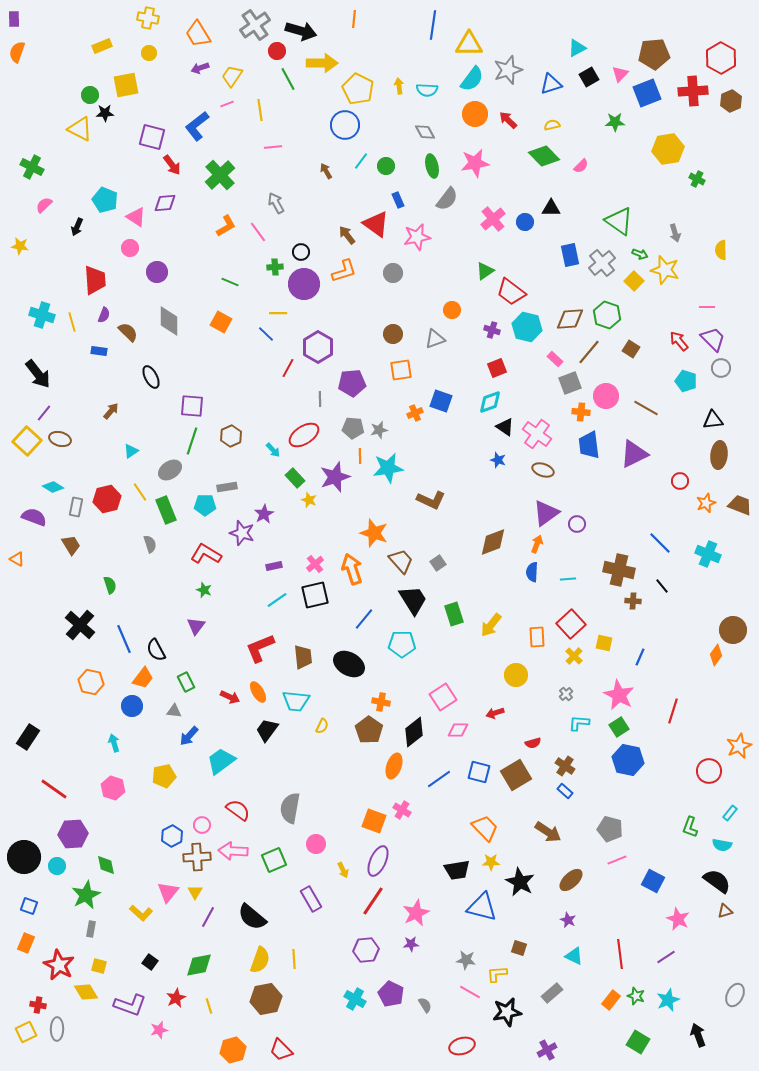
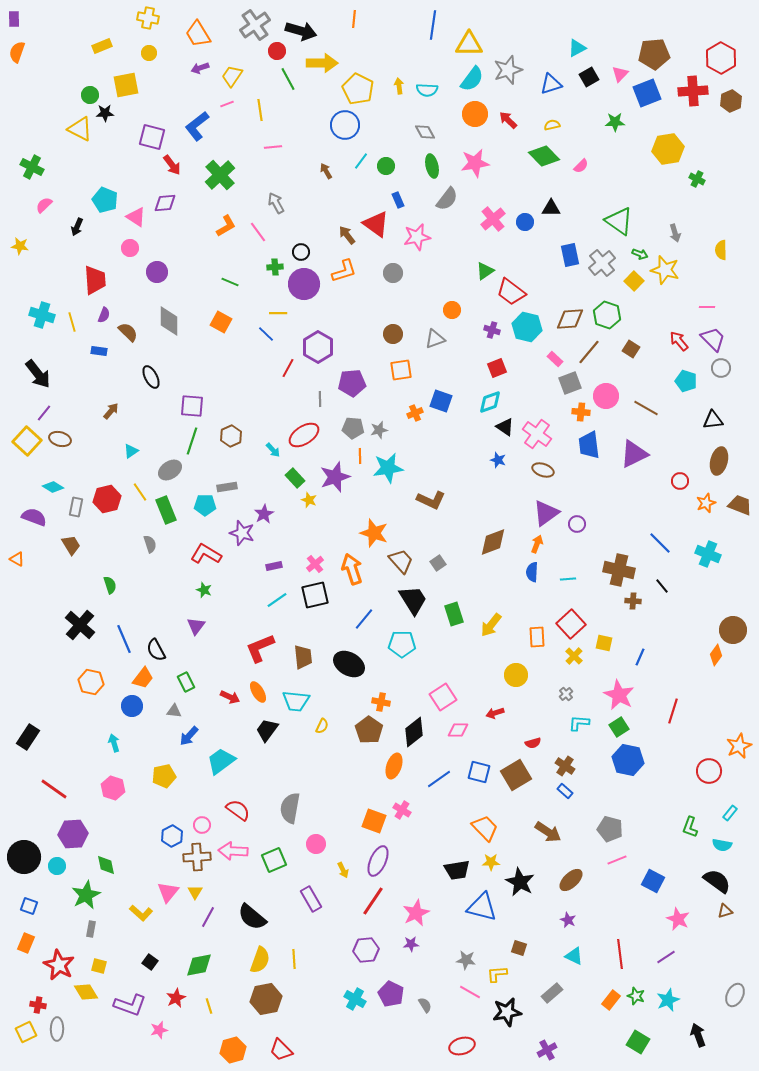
brown ellipse at (719, 455): moved 6 px down; rotated 8 degrees clockwise
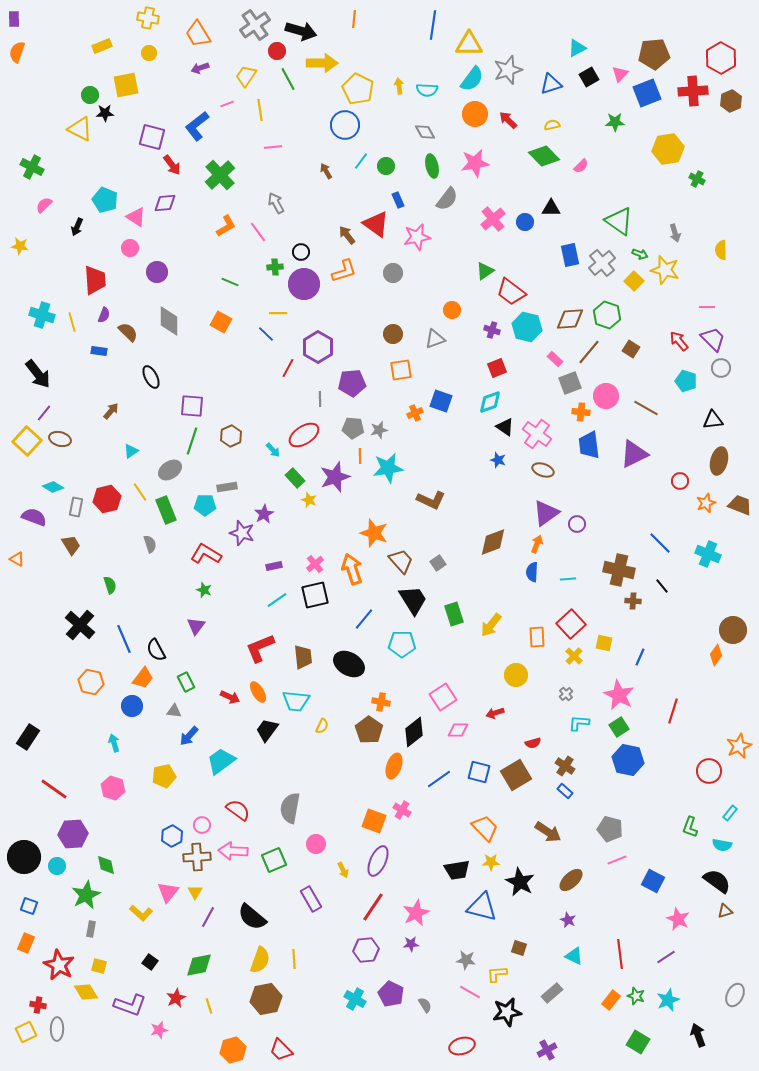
yellow trapezoid at (232, 76): moved 14 px right
red line at (373, 901): moved 6 px down
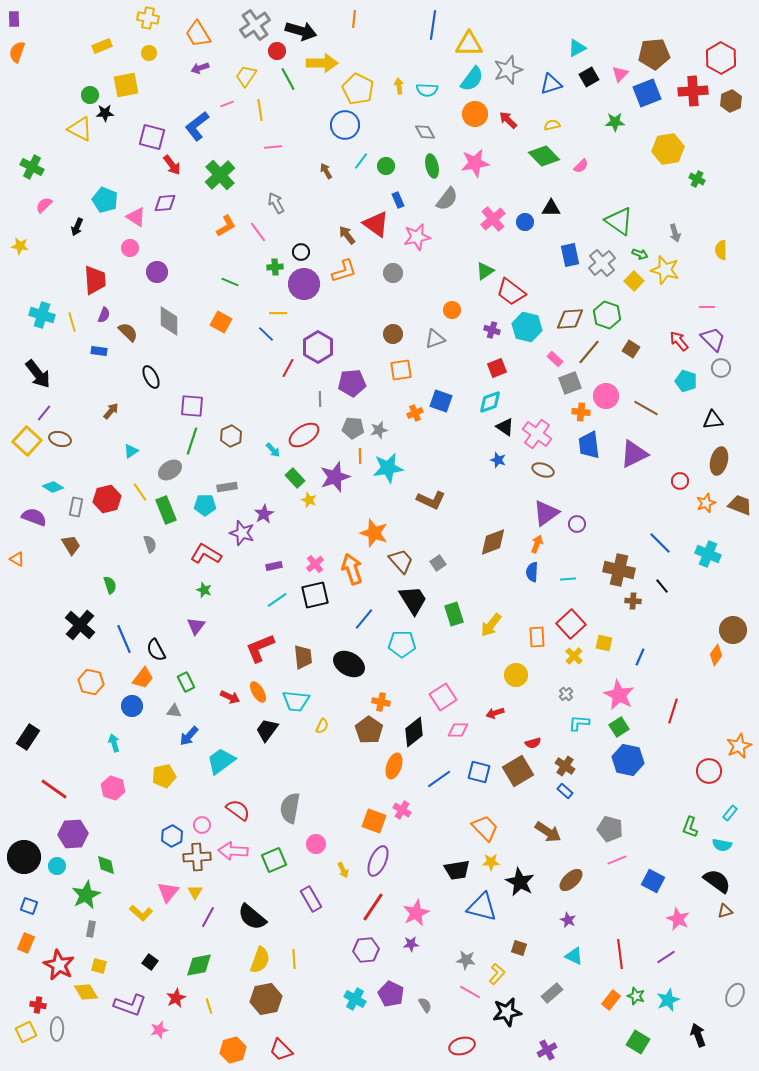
brown square at (516, 775): moved 2 px right, 4 px up
yellow L-shape at (497, 974): rotated 135 degrees clockwise
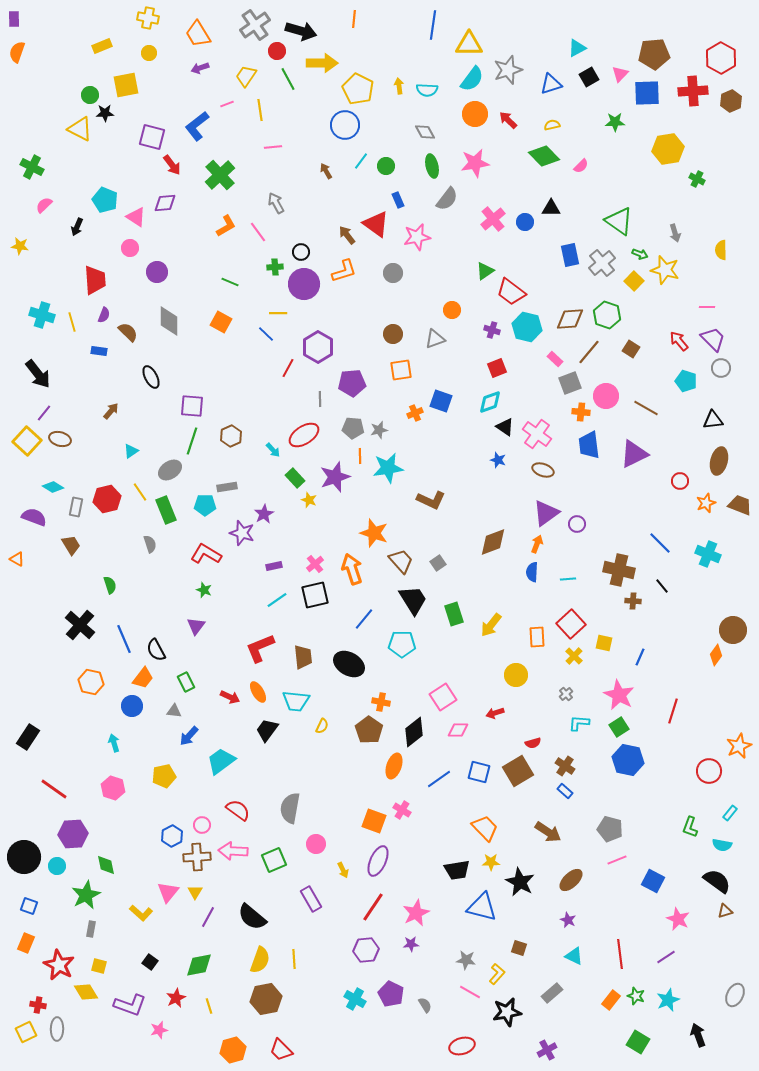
blue square at (647, 93): rotated 20 degrees clockwise
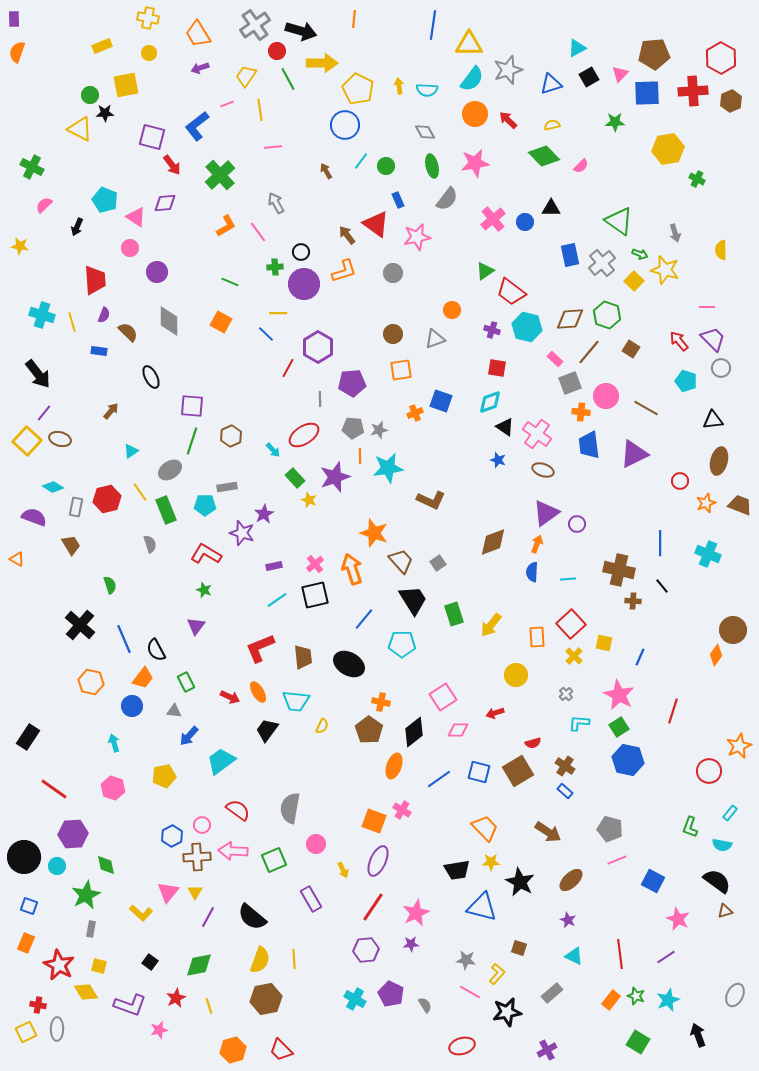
red square at (497, 368): rotated 30 degrees clockwise
blue line at (660, 543): rotated 45 degrees clockwise
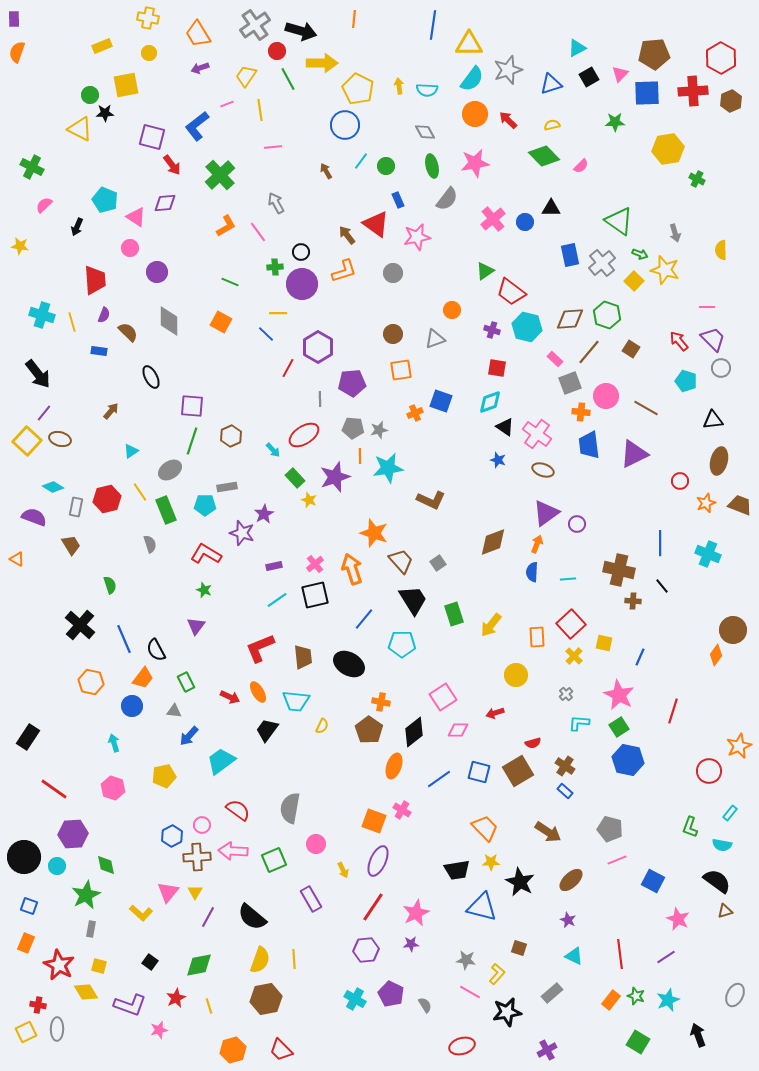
purple circle at (304, 284): moved 2 px left
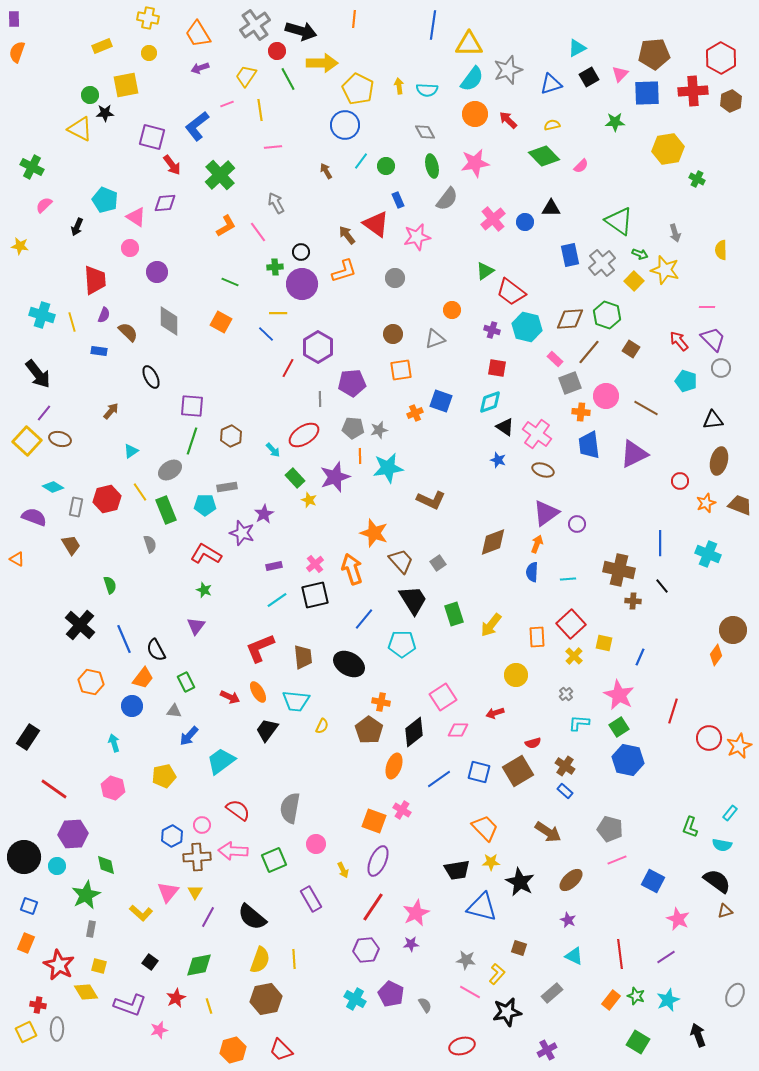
gray circle at (393, 273): moved 2 px right, 5 px down
red circle at (709, 771): moved 33 px up
